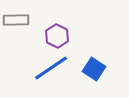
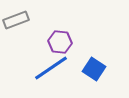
gray rectangle: rotated 20 degrees counterclockwise
purple hexagon: moved 3 px right, 6 px down; rotated 20 degrees counterclockwise
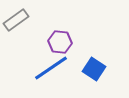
gray rectangle: rotated 15 degrees counterclockwise
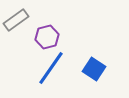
purple hexagon: moved 13 px left, 5 px up; rotated 20 degrees counterclockwise
blue line: rotated 21 degrees counterclockwise
